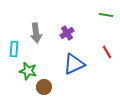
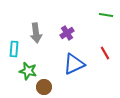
red line: moved 2 px left, 1 px down
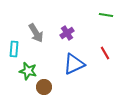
gray arrow: rotated 24 degrees counterclockwise
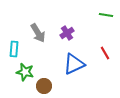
gray arrow: moved 2 px right
green star: moved 3 px left, 1 px down
brown circle: moved 1 px up
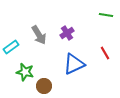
gray arrow: moved 1 px right, 2 px down
cyan rectangle: moved 3 px left, 2 px up; rotated 49 degrees clockwise
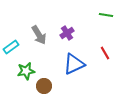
green star: moved 1 px right, 1 px up; rotated 24 degrees counterclockwise
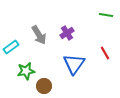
blue triangle: rotated 30 degrees counterclockwise
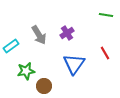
cyan rectangle: moved 1 px up
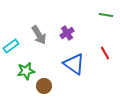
blue triangle: rotated 30 degrees counterclockwise
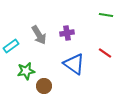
purple cross: rotated 24 degrees clockwise
red line: rotated 24 degrees counterclockwise
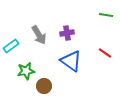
blue triangle: moved 3 px left, 3 px up
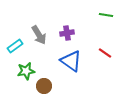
cyan rectangle: moved 4 px right
